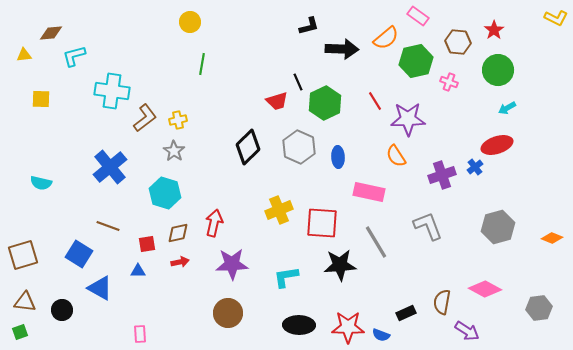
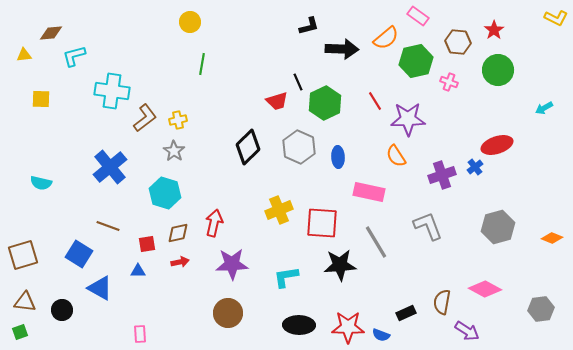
cyan arrow at (507, 108): moved 37 px right
gray hexagon at (539, 308): moved 2 px right, 1 px down
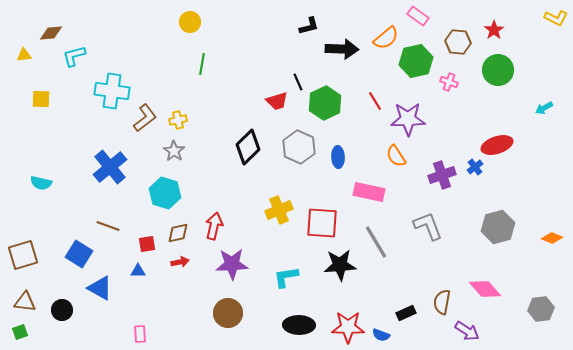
red arrow at (214, 223): moved 3 px down
pink diamond at (485, 289): rotated 20 degrees clockwise
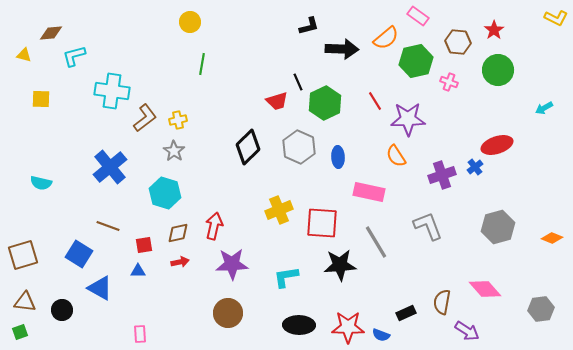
yellow triangle at (24, 55): rotated 21 degrees clockwise
red square at (147, 244): moved 3 px left, 1 px down
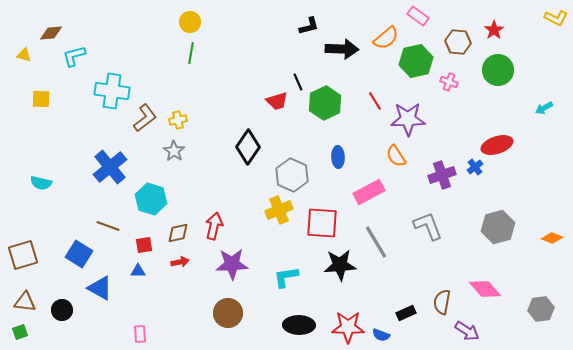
green line at (202, 64): moved 11 px left, 11 px up
black diamond at (248, 147): rotated 12 degrees counterclockwise
gray hexagon at (299, 147): moved 7 px left, 28 px down
pink rectangle at (369, 192): rotated 40 degrees counterclockwise
cyan hexagon at (165, 193): moved 14 px left, 6 px down
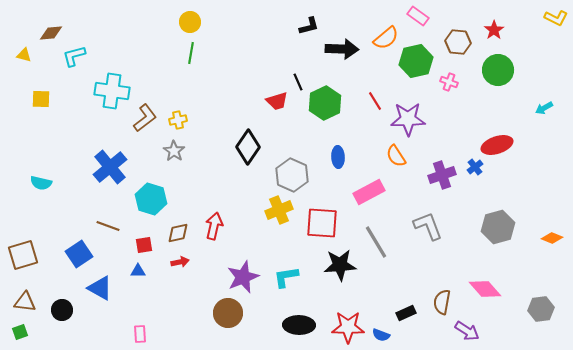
blue square at (79, 254): rotated 24 degrees clockwise
purple star at (232, 264): moved 11 px right, 13 px down; rotated 20 degrees counterclockwise
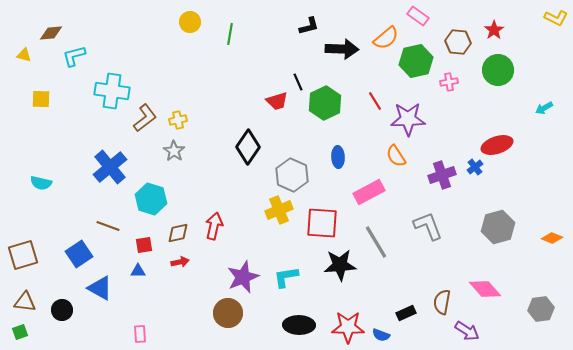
green line at (191, 53): moved 39 px right, 19 px up
pink cross at (449, 82): rotated 30 degrees counterclockwise
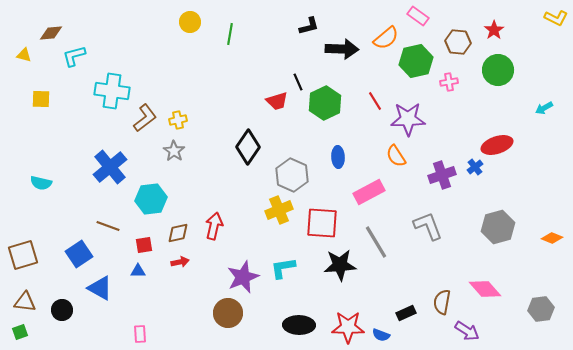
cyan hexagon at (151, 199): rotated 24 degrees counterclockwise
cyan L-shape at (286, 277): moved 3 px left, 9 px up
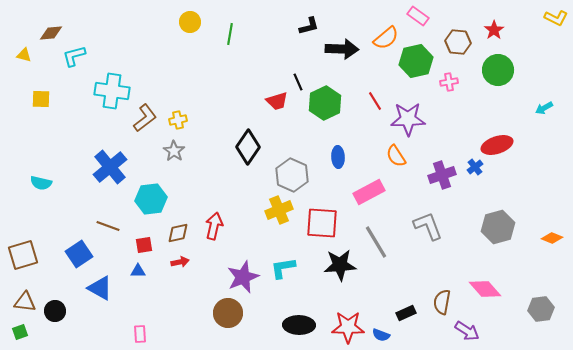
black circle at (62, 310): moved 7 px left, 1 px down
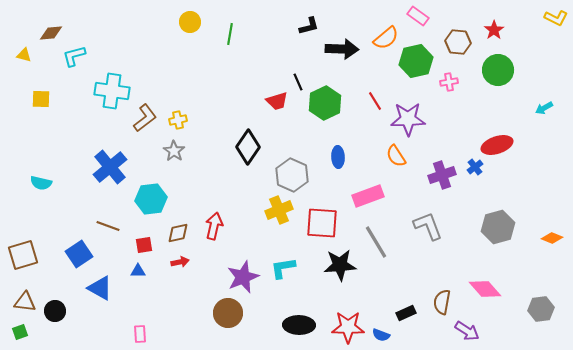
pink rectangle at (369, 192): moved 1 px left, 4 px down; rotated 8 degrees clockwise
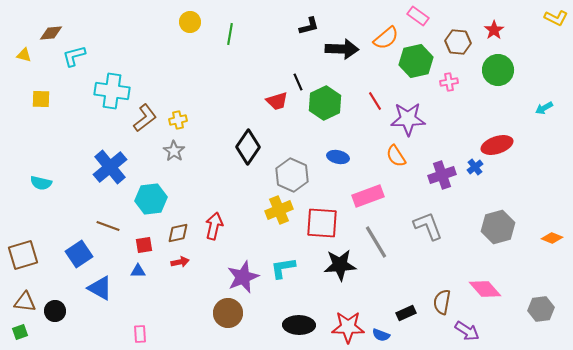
blue ellipse at (338, 157): rotated 75 degrees counterclockwise
